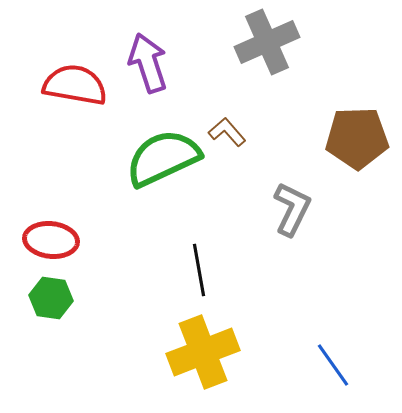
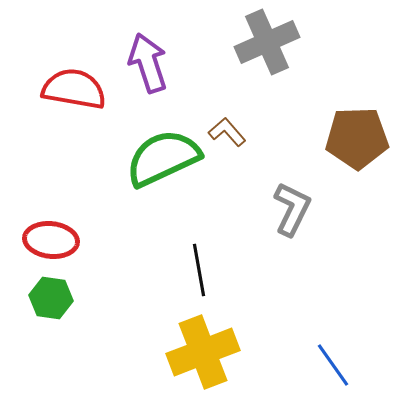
red semicircle: moved 1 px left, 4 px down
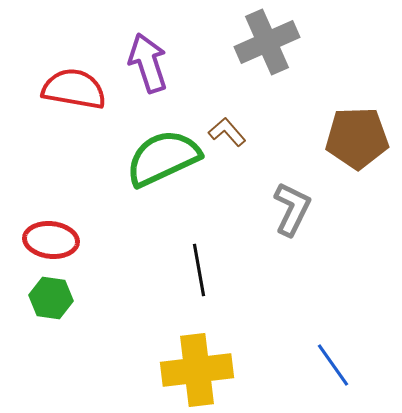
yellow cross: moved 6 px left, 18 px down; rotated 14 degrees clockwise
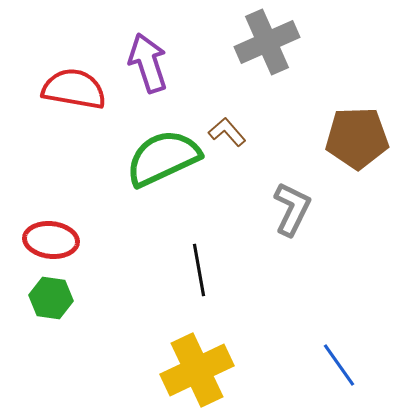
blue line: moved 6 px right
yellow cross: rotated 18 degrees counterclockwise
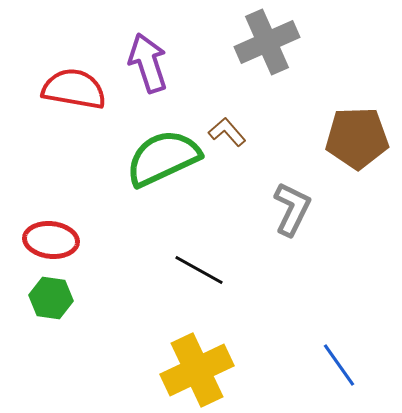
black line: rotated 51 degrees counterclockwise
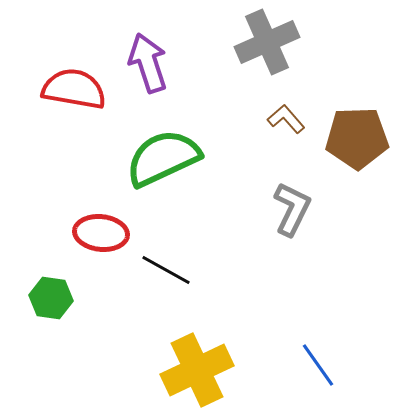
brown L-shape: moved 59 px right, 13 px up
red ellipse: moved 50 px right, 7 px up
black line: moved 33 px left
blue line: moved 21 px left
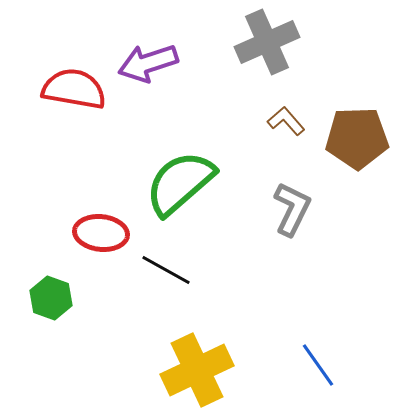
purple arrow: rotated 90 degrees counterclockwise
brown L-shape: moved 2 px down
green semicircle: moved 17 px right, 25 px down; rotated 16 degrees counterclockwise
green hexagon: rotated 12 degrees clockwise
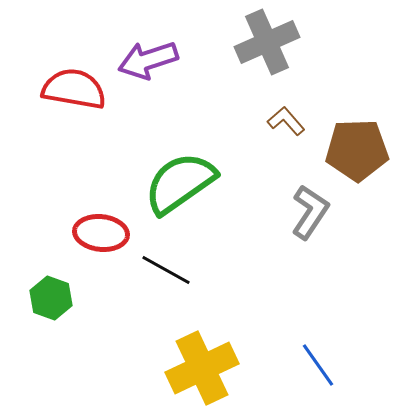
purple arrow: moved 3 px up
brown pentagon: moved 12 px down
green semicircle: rotated 6 degrees clockwise
gray L-shape: moved 18 px right, 3 px down; rotated 8 degrees clockwise
yellow cross: moved 5 px right, 2 px up
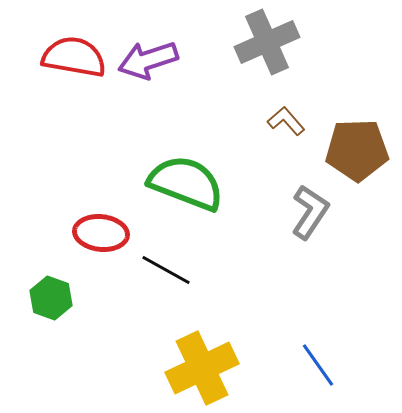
red semicircle: moved 32 px up
green semicircle: moved 6 px right; rotated 56 degrees clockwise
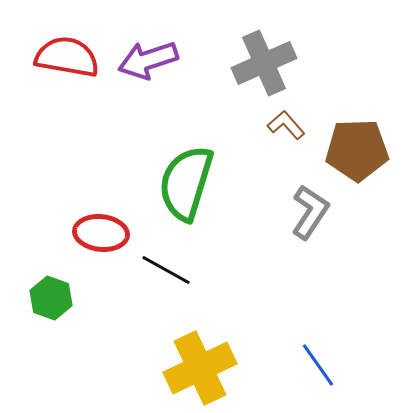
gray cross: moved 3 px left, 21 px down
red semicircle: moved 7 px left
brown L-shape: moved 4 px down
green semicircle: rotated 94 degrees counterclockwise
yellow cross: moved 2 px left
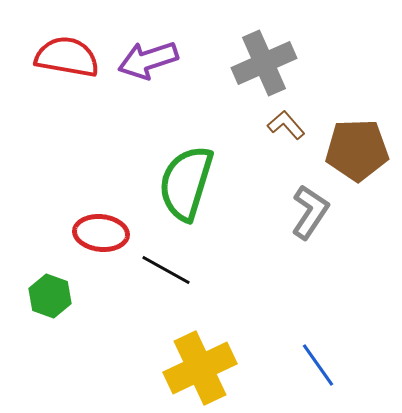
green hexagon: moved 1 px left, 2 px up
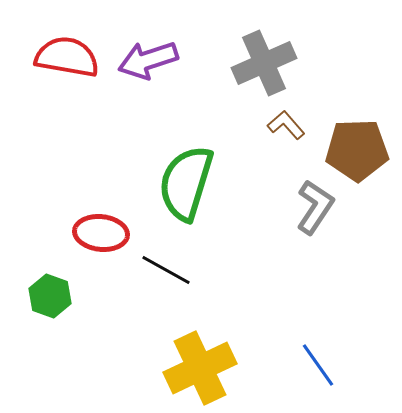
gray L-shape: moved 5 px right, 5 px up
